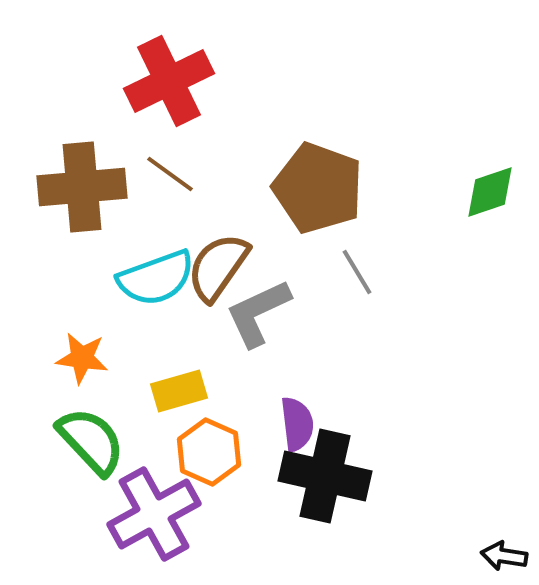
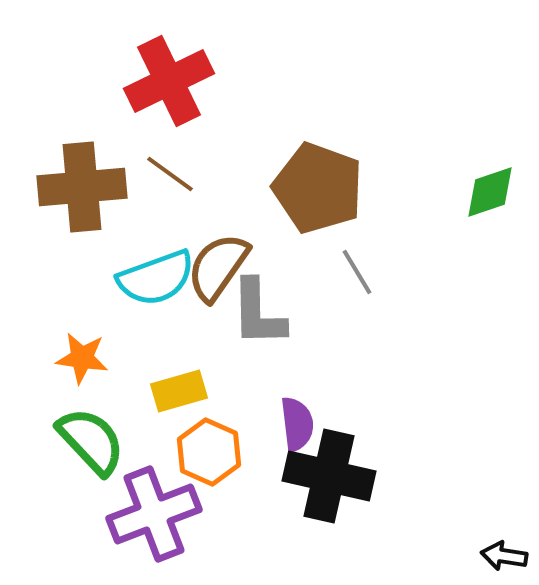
gray L-shape: rotated 66 degrees counterclockwise
black cross: moved 4 px right
purple cross: rotated 8 degrees clockwise
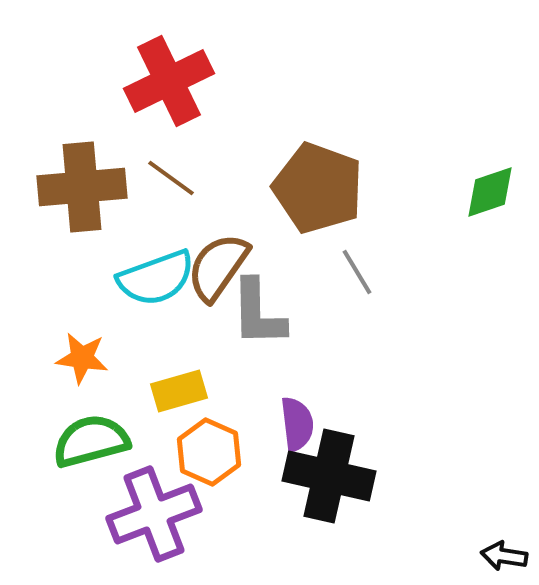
brown line: moved 1 px right, 4 px down
green semicircle: rotated 62 degrees counterclockwise
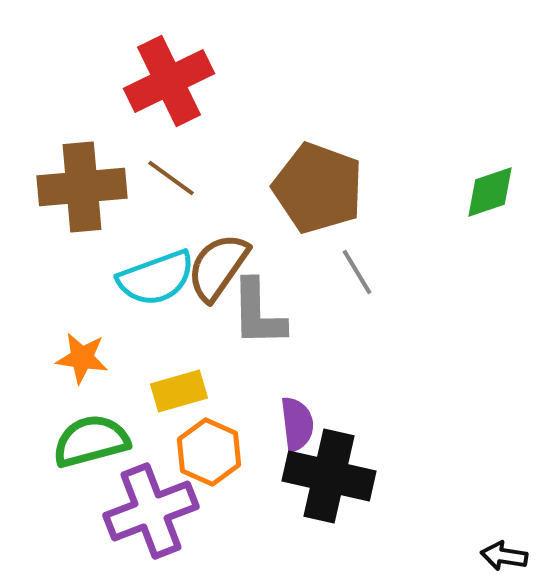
purple cross: moved 3 px left, 3 px up
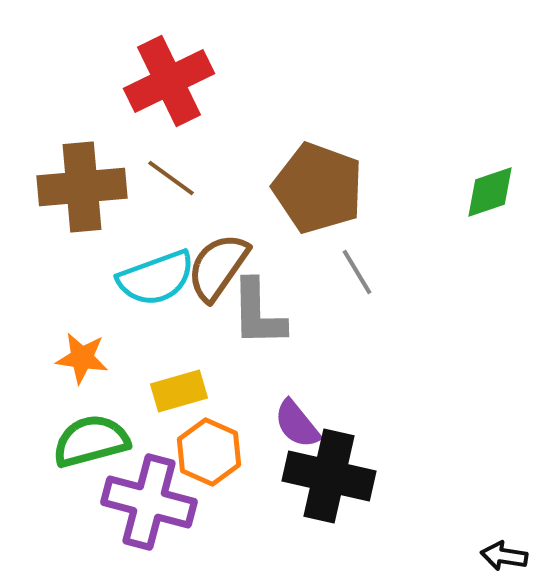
purple semicircle: rotated 148 degrees clockwise
purple cross: moved 2 px left, 9 px up; rotated 36 degrees clockwise
